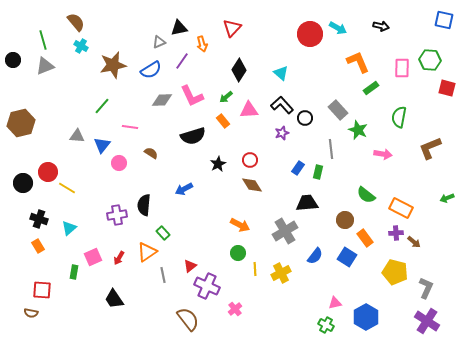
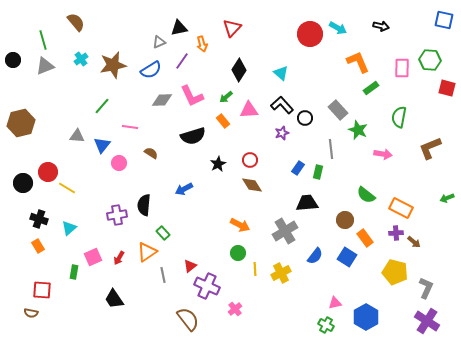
cyan cross at (81, 46): moved 13 px down; rotated 24 degrees clockwise
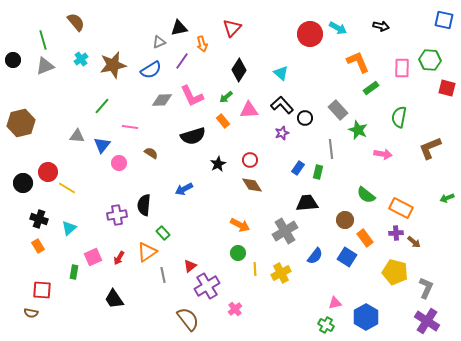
purple cross at (207, 286): rotated 35 degrees clockwise
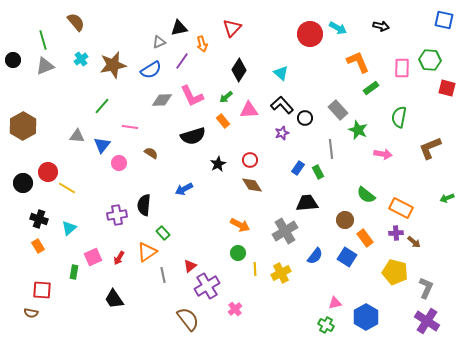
brown hexagon at (21, 123): moved 2 px right, 3 px down; rotated 16 degrees counterclockwise
green rectangle at (318, 172): rotated 40 degrees counterclockwise
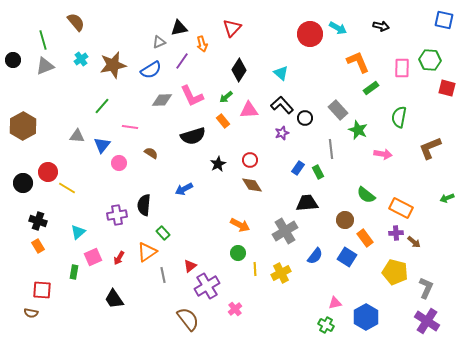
black cross at (39, 219): moved 1 px left, 2 px down
cyan triangle at (69, 228): moved 9 px right, 4 px down
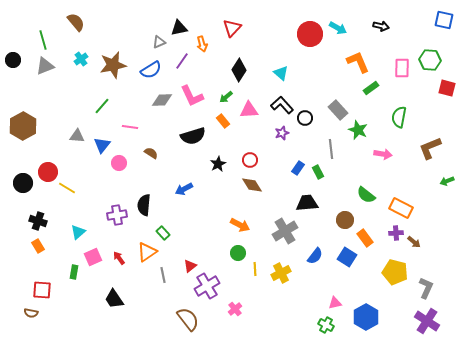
green arrow at (447, 198): moved 17 px up
red arrow at (119, 258): rotated 112 degrees clockwise
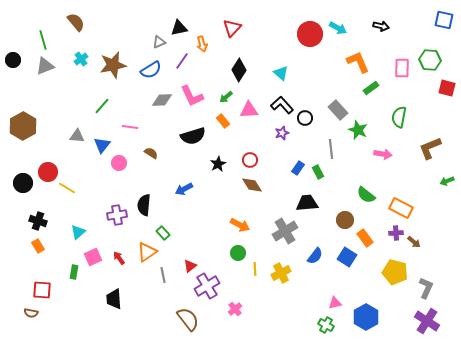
black trapezoid at (114, 299): rotated 30 degrees clockwise
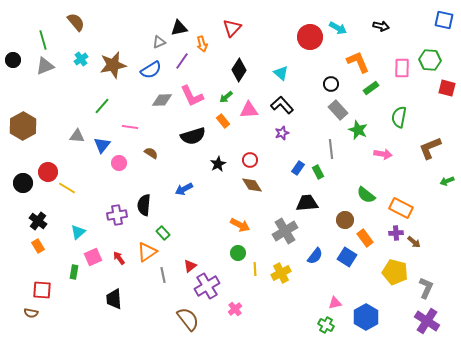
red circle at (310, 34): moved 3 px down
black circle at (305, 118): moved 26 px right, 34 px up
black cross at (38, 221): rotated 18 degrees clockwise
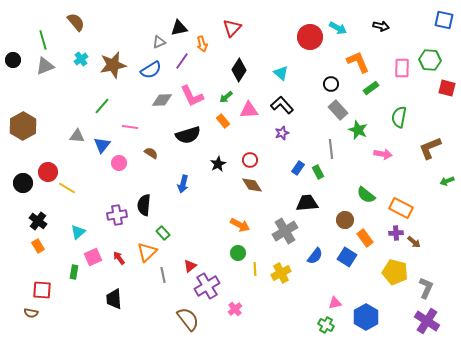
black semicircle at (193, 136): moved 5 px left, 1 px up
blue arrow at (184, 189): moved 1 px left, 5 px up; rotated 48 degrees counterclockwise
orange triangle at (147, 252): rotated 10 degrees counterclockwise
